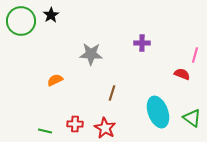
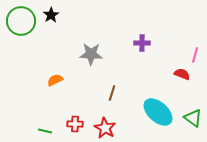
cyan ellipse: rotated 28 degrees counterclockwise
green triangle: moved 1 px right
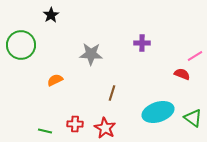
green circle: moved 24 px down
pink line: moved 1 px down; rotated 42 degrees clockwise
cyan ellipse: rotated 60 degrees counterclockwise
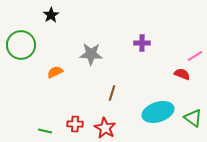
orange semicircle: moved 8 px up
